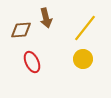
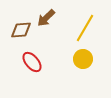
brown arrow: rotated 60 degrees clockwise
yellow line: rotated 8 degrees counterclockwise
red ellipse: rotated 15 degrees counterclockwise
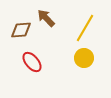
brown arrow: rotated 90 degrees clockwise
yellow circle: moved 1 px right, 1 px up
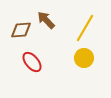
brown arrow: moved 2 px down
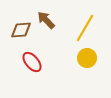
yellow circle: moved 3 px right
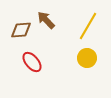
yellow line: moved 3 px right, 2 px up
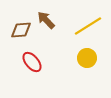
yellow line: rotated 28 degrees clockwise
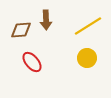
brown arrow: rotated 138 degrees counterclockwise
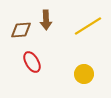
yellow circle: moved 3 px left, 16 px down
red ellipse: rotated 10 degrees clockwise
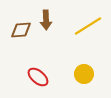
red ellipse: moved 6 px right, 15 px down; rotated 20 degrees counterclockwise
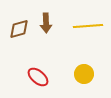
brown arrow: moved 3 px down
yellow line: rotated 28 degrees clockwise
brown diamond: moved 2 px left, 1 px up; rotated 10 degrees counterclockwise
